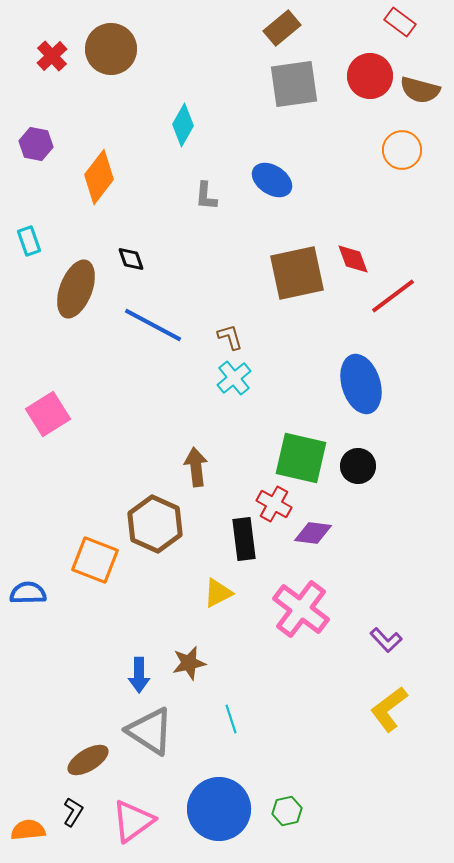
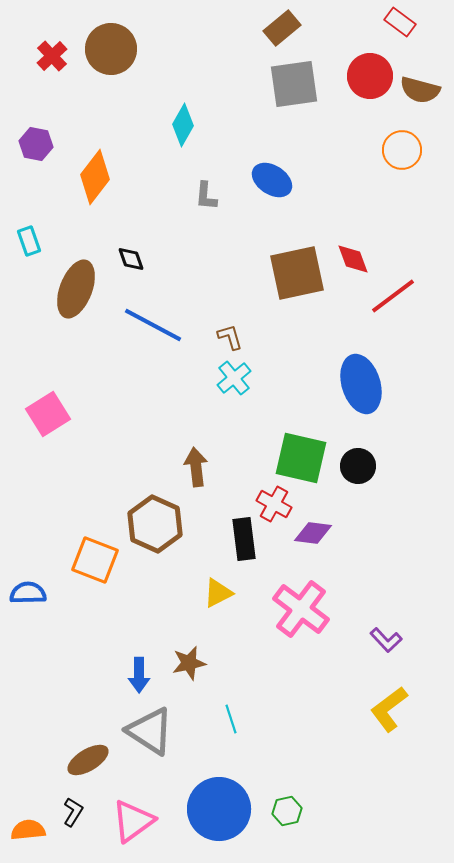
orange diamond at (99, 177): moved 4 px left
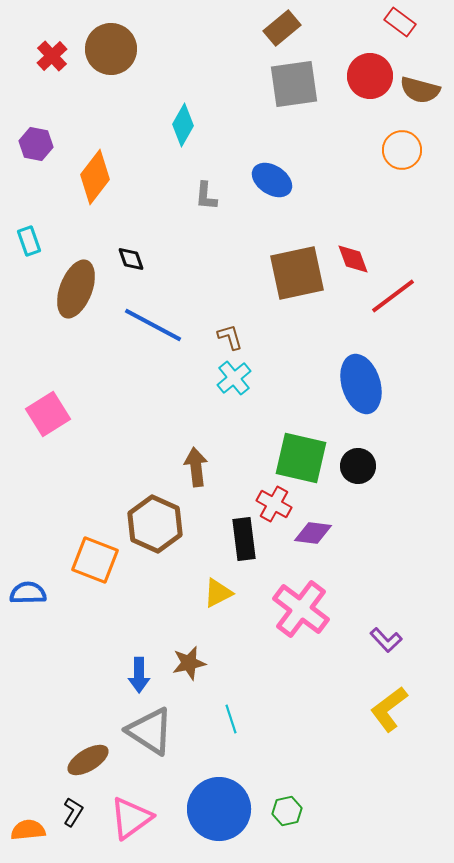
pink triangle at (133, 821): moved 2 px left, 3 px up
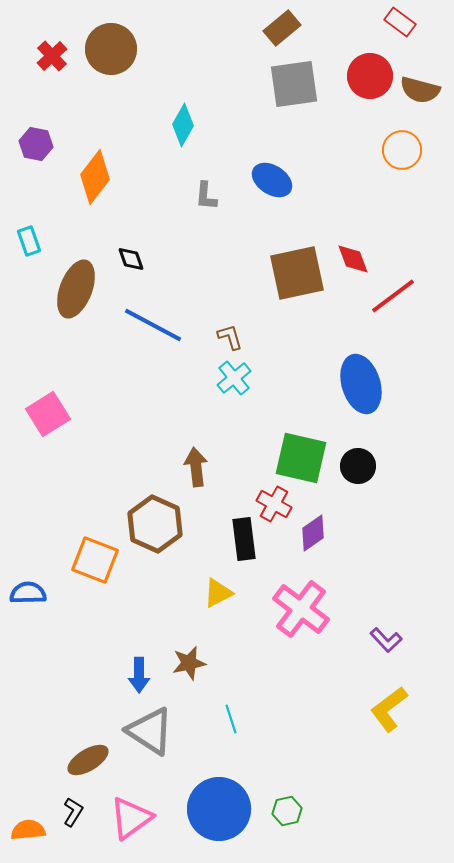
purple diamond at (313, 533): rotated 42 degrees counterclockwise
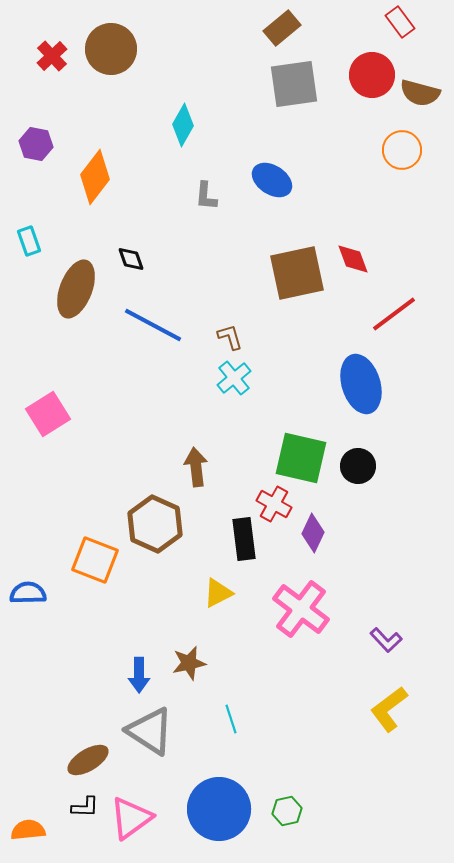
red rectangle at (400, 22): rotated 16 degrees clockwise
red circle at (370, 76): moved 2 px right, 1 px up
brown semicircle at (420, 90): moved 3 px down
red line at (393, 296): moved 1 px right, 18 px down
purple diamond at (313, 533): rotated 30 degrees counterclockwise
black L-shape at (73, 812): moved 12 px right, 5 px up; rotated 60 degrees clockwise
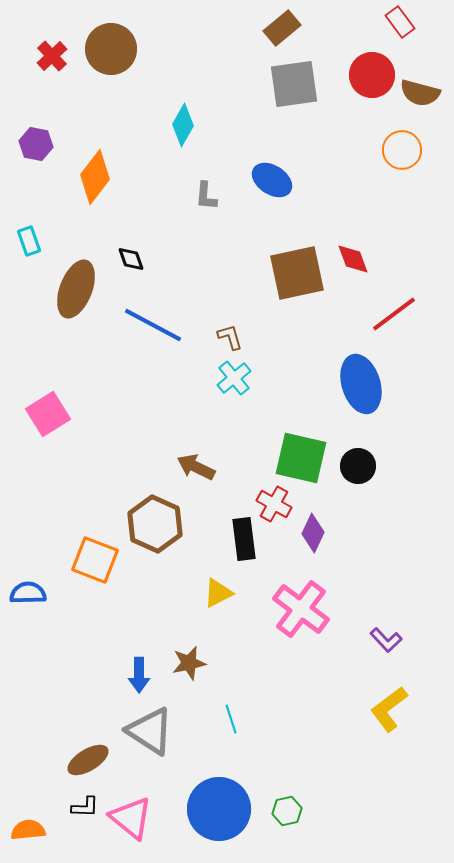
brown arrow at (196, 467): rotated 57 degrees counterclockwise
pink triangle at (131, 818): rotated 45 degrees counterclockwise
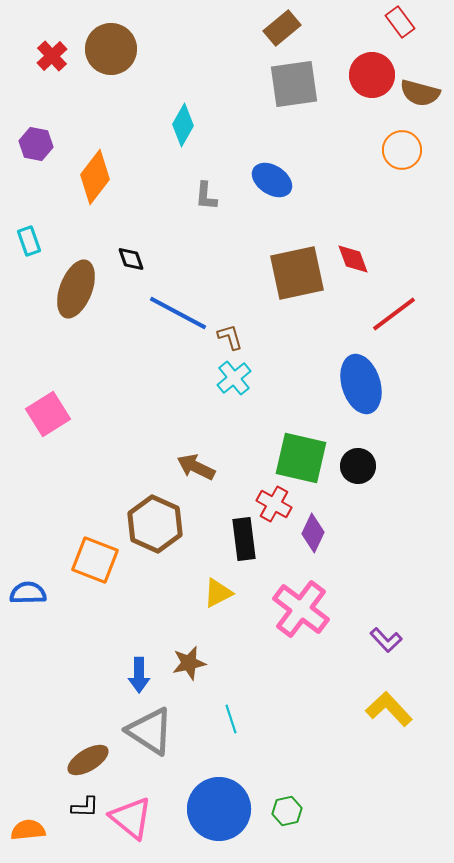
blue line at (153, 325): moved 25 px right, 12 px up
yellow L-shape at (389, 709): rotated 84 degrees clockwise
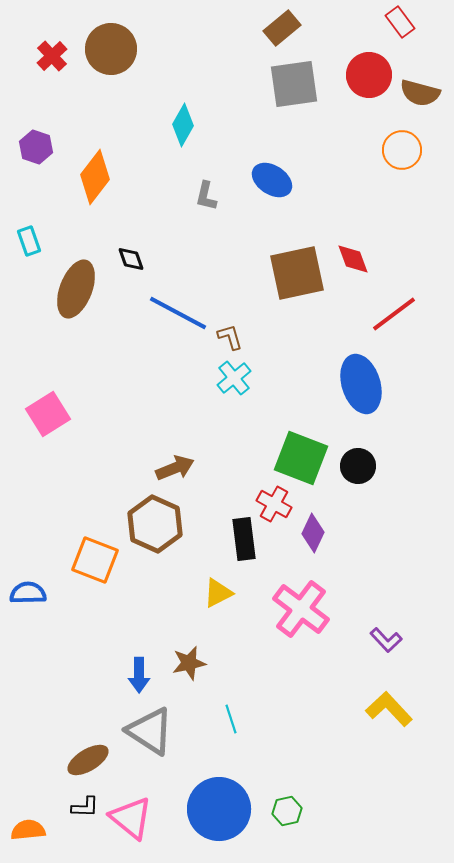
red circle at (372, 75): moved 3 px left
purple hexagon at (36, 144): moved 3 px down; rotated 8 degrees clockwise
gray L-shape at (206, 196): rotated 8 degrees clockwise
green square at (301, 458): rotated 8 degrees clockwise
brown arrow at (196, 467): moved 21 px left, 1 px down; rotated 132 degrees clockwise
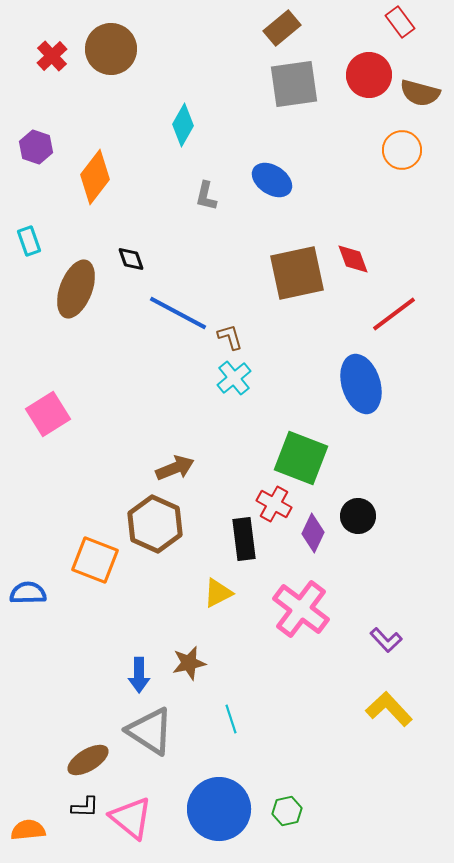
black circle at (358, 466): moved 50 px down
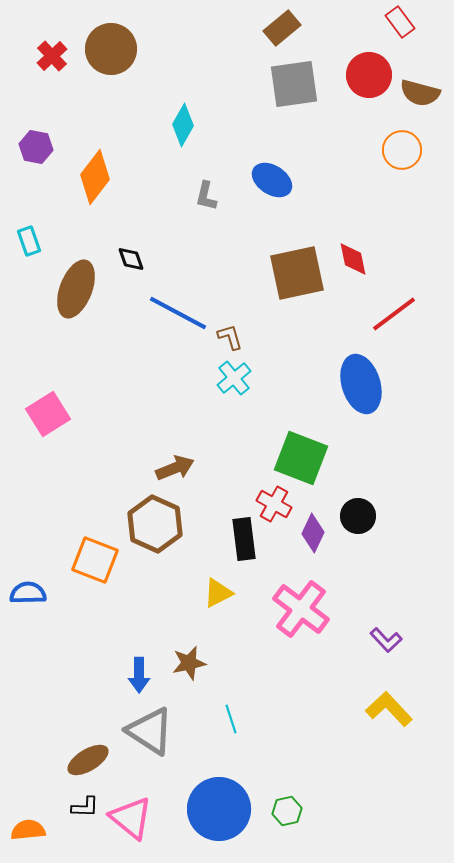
purple hexagon at (36, 147): rotated 8 degrees counterclockwise
red diamond at (353, 259): rotated 9 degrees clockwise
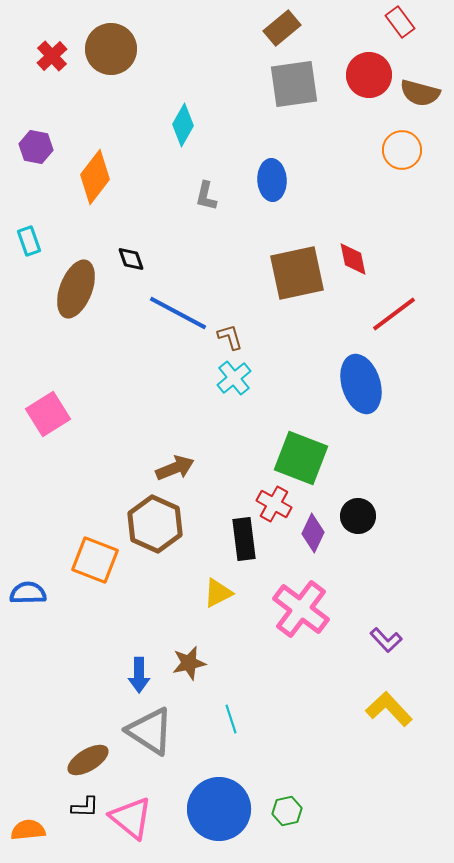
blue ellipse at (272, 180): rotated 54 degrees clockwise
